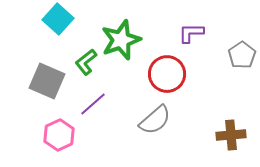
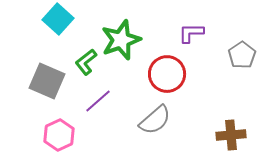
purple line: moved 5 px right, 3 px up
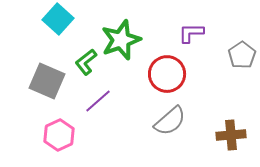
gray semicircle: moved 15 px right, 1 px down
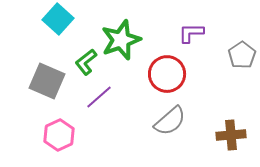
purple line: moved 1 px right, 4 px up
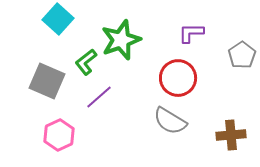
red circle: moved 11 px right, 4 px down
gray semicircle: rotated 72 degrees clockwise
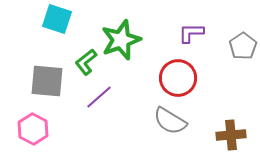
cyan square: moved 1 px left; rotated 24 degrees counterclockwise
gray pentagon: moved 1 px right, 9 px up
gray square: rotated 18 degrees counterclockwise
pink hexagon: moved 26 px left, 6 px up; rotated 8 degrees counterclockwise
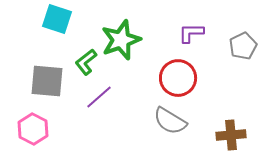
gray pentagon: rotated 8 degrees clockwise
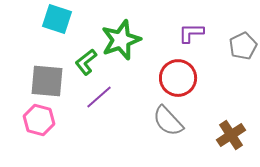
gray semicircle: moved 2 px left; rotated 16 degrees clockwise
pink hexagon: moved 6 px right, 9 px up; rotated 12 degrees counterclockwise
brown cross: rotated 28 degrees counterclockwise
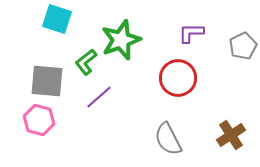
gray semicircle: moved 18 px down; rotated 16 degrees clockwise
